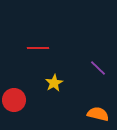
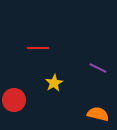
purple line: rotated 18 degrees counterclockwise
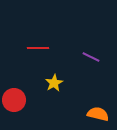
purple line: moved 7 px left, 11 px up
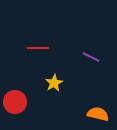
red circle: moved 1 px right, 2 px down
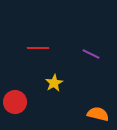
purple line: moved 3 px up
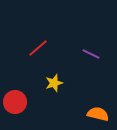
red line: rotated 40 degrees counterclockwise
yellow star: rotated 12 degrees clockwise
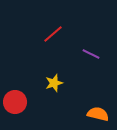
red line: moved 15 px right, 14 px up
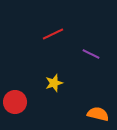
red line: rotated 15 degrees clockwise
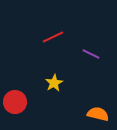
red line: moved 3 px down
yellow star: rotated 12 degrees counterclockwise
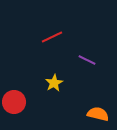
red line: moved 1 px left
purple line: moved 4 px left, 6 px down
red circle: moved 1 px left
